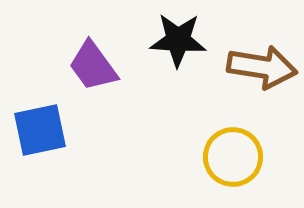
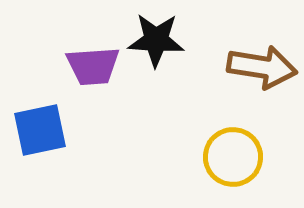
black star: moved 22 px left
purple trapezoid: rotated 58 degrees counterclockwise
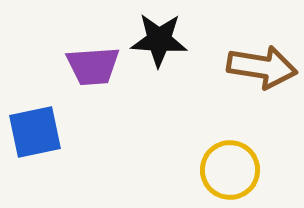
black star: moved 3 px right
blue square: moved 5 px left, 2 px down
yellow circle: moved 3 px left, 13 px down
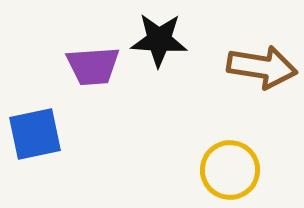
blue square: moved 2 px down
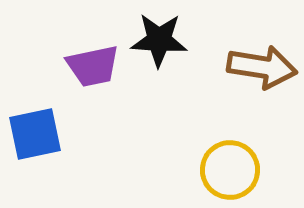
purple trapezoid: rotated 8 degrees counterclockwise
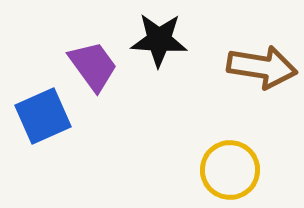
purple trapezoid: rotated 114 degrees counterclockwise
blue square: moved 8 px right, 18 px up; rotated 12 degrees counterclockwise
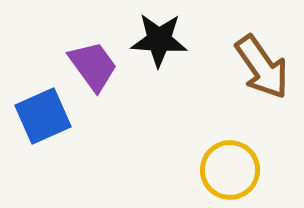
brown arrow: rotated 46 degrees clockwise
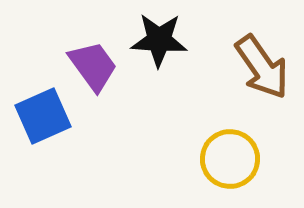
yellow circle: moved 11 px up
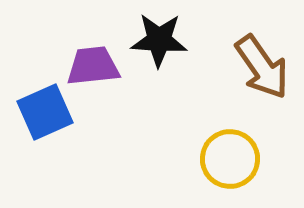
purple trapezoid: rotated 60 degrees counterclockwise
blue square: moved 2 px right, 4 px up
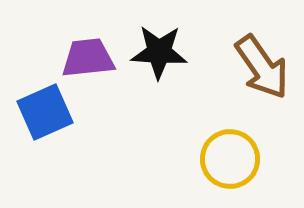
black star: moved 12 px down
purple trapezoid: moved 5 px left, 8 px up
